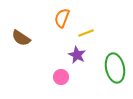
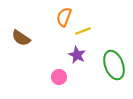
orange semicircle: moved 2 px right, 1 px up
yellow line: moved 3 px left, 2 px up
green ellipse: moved 1 px left, 3 px up; rotated 8 degrees counterclockwise
pink circle: moved 2 px left
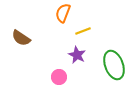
orange semicircle: moved 1 px left, 4 px up
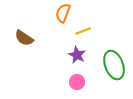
brown semicircle: moved 3 px right
pink circle: moved 18 px right, 5 px down
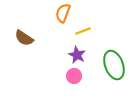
pink circle: moved 3 px left, 6 px up
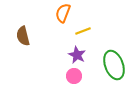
brown semicircle: moved 1 px left, 2 px up; rotated 42 degrees clockwise
